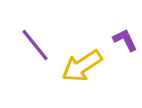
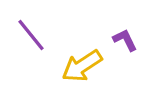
purple line: moved 4 px left, 10 px up
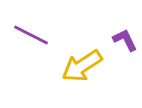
purple line: rotated 24 degrees counterclockwise
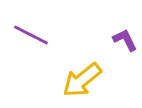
yellow arrow: moved 14 px down; rotated 6 degrees counterclockwise
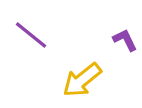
purple line: rotated 12 degrees clockwise
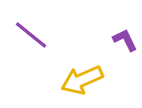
yellow arrow: rotated 15 degrees clockwise
